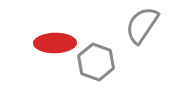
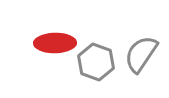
gray semicircle: moved 1 px left, 29 px down
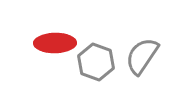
gray semicircle: moved 1 px right, 2 px down
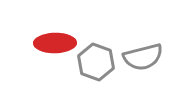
gray semicircle: moved 1 px right, 1 px down; rotated 138 degrees counterclockwise
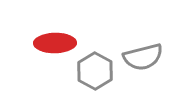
gray hexagon: moved 1 px left, 9 px down; rotated 9 degrees clockwise
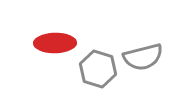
gray hexagon: moved 3 px right, 2 px up; rotated 12 degrees counterclockwise
